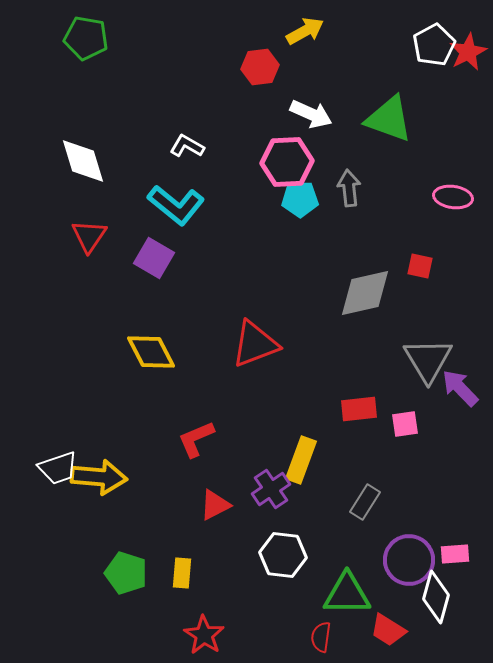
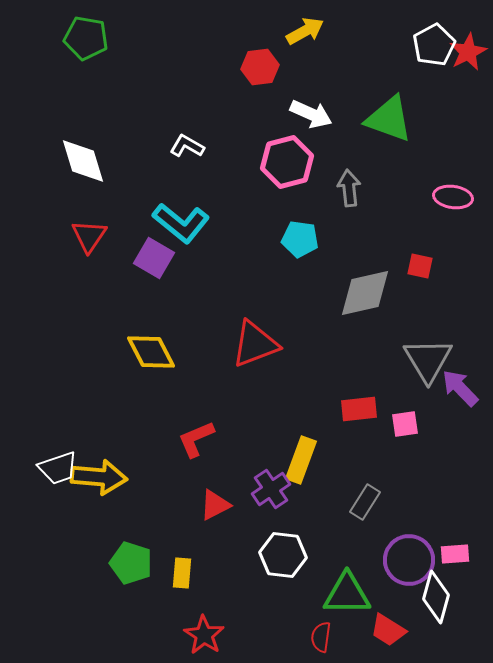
pink hexagon at (287, 162): rotated 12 degrees counterclockwise
cyan pentagon at (300, 199): moved 40 px down; rotated 9 degrees clockwise
cyan L-shape at (176, 205): moved 5 px right, 18 px down
green pentagon at (126, 573): moved 5 px right, 10 px up
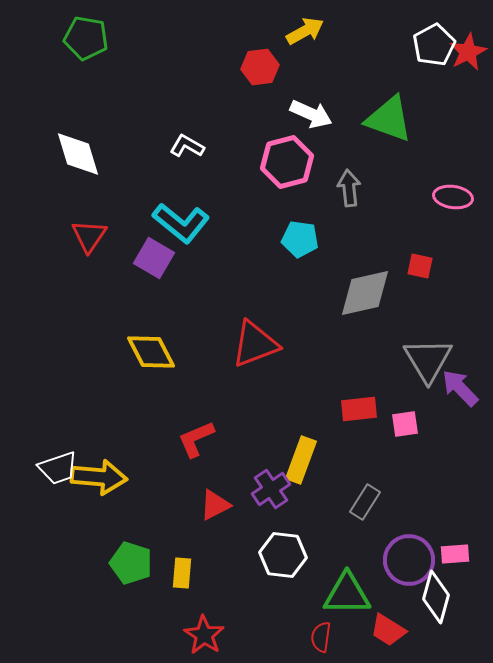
white diamond at (83, 161): moved 5 px left, 7 px up
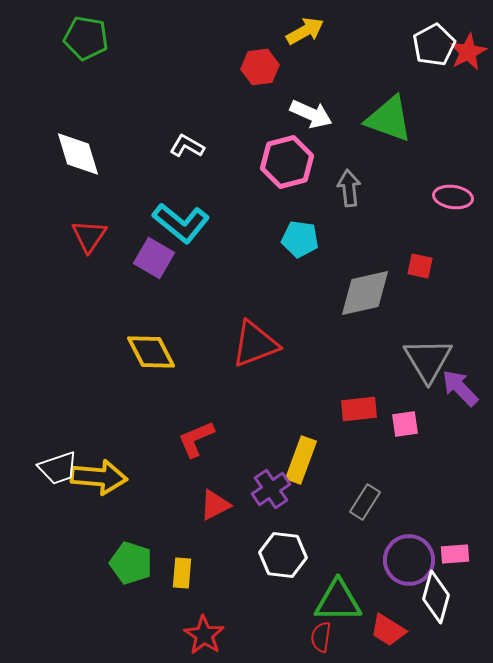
green triangle at (347, 594): moved 9 px left, 7 px down
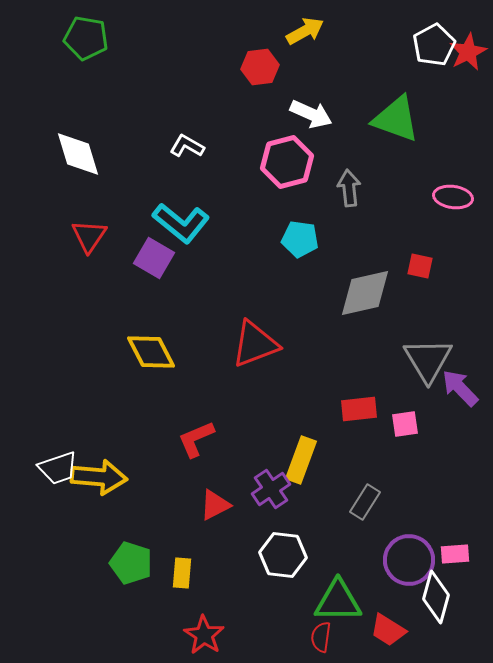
green triangle at (389, 119): moved 7 px right
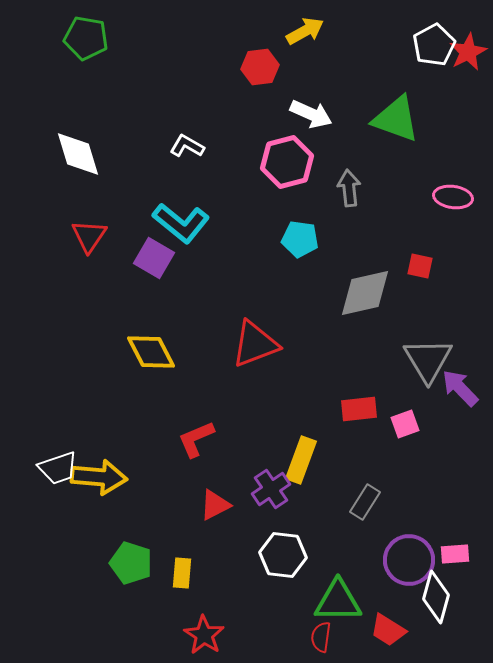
pink square at (405, 424): rotated 12 degrees counterclockwise
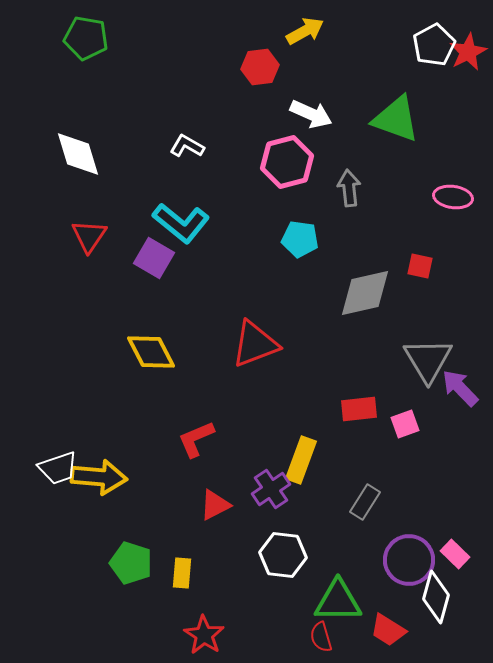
pink rectangle at (455, 554): rotated 48 degrees clockwise
red semicircle at (321, 637): rotated 24 degrees counterclockwise
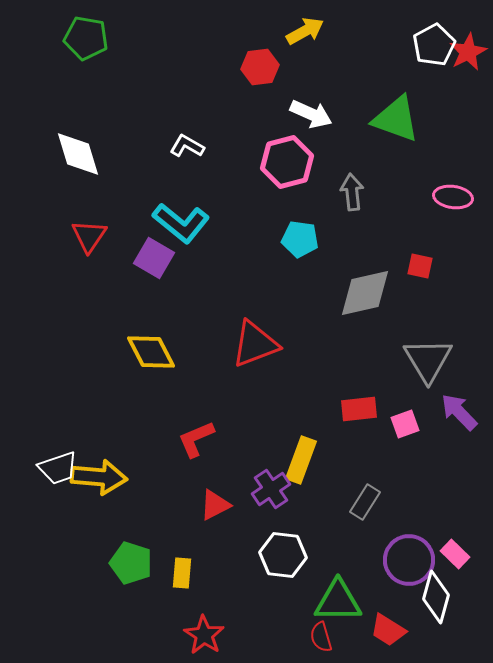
gray arrow at (349, 188): moved 3 px right, 4 px down
purple arrow at (460, 388): moved 1 px left, 24 px down
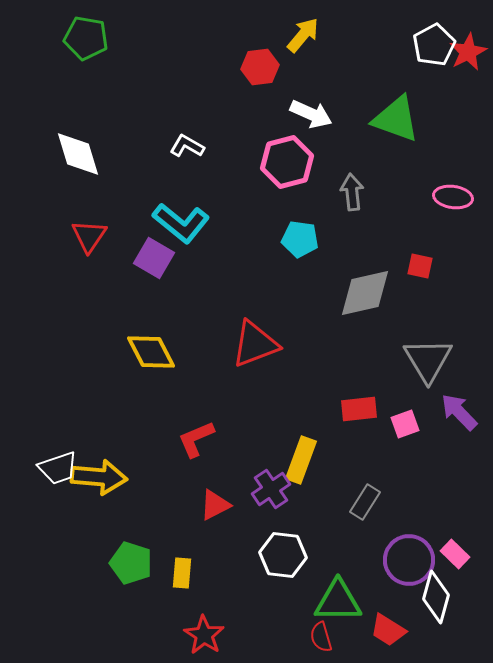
yellow arrow at (305, 31): moved 2 px left, 4 px down; rotated 21 degrees counterclockwise
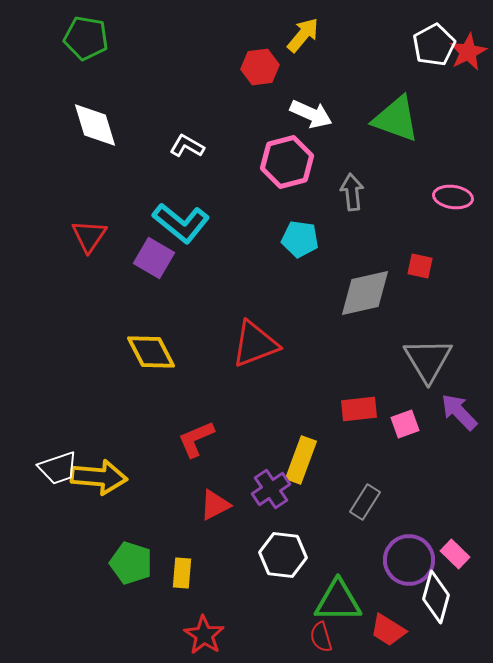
white diamond at (78, 154): moved 17 px right, 29 px up
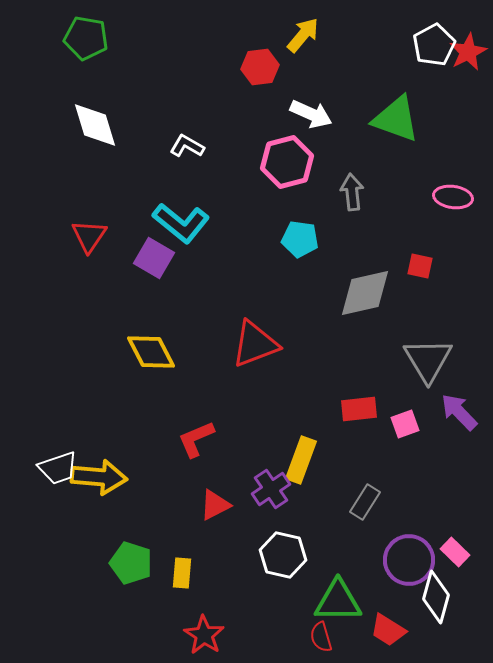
pink rectangle at (455, 554): moved 2 px up
white hexagon at (283, 555): rotated 6 degrees clockwise
